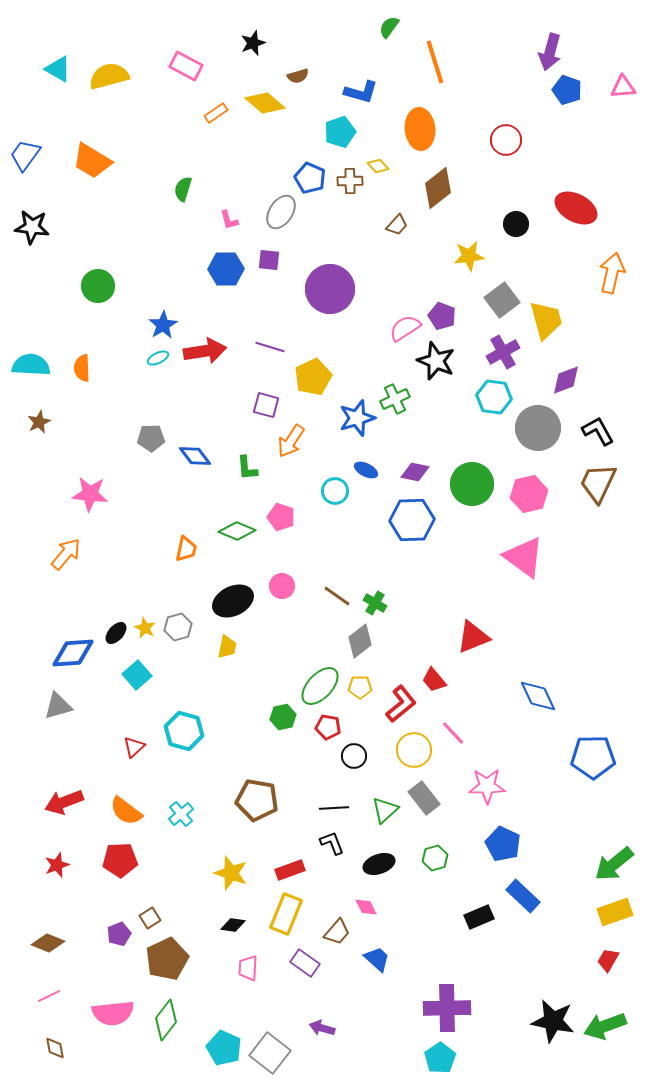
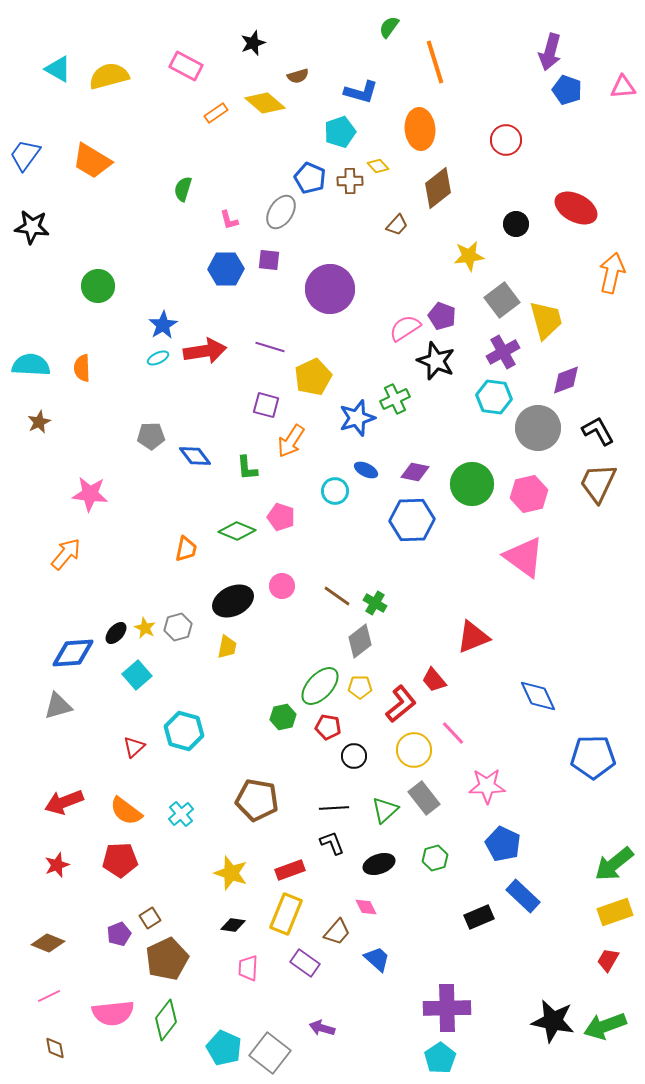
gray pentagon at (151, 438): moved 2 px up
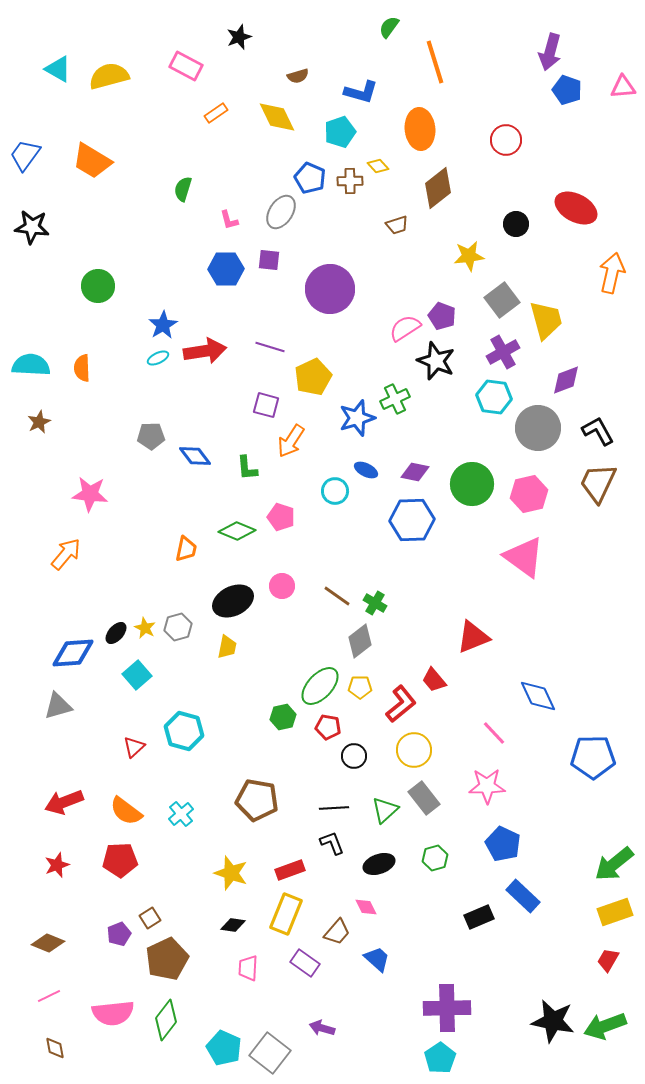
black star at (253, 43): moved 14 px left, 6 px up
yellow diamond at (265, 103): moved 12 px right, 14 px down; rotated 24 degrees clockwise
brown trapezoid at (397, 225): rotated 30 degrees clockwise
pink line at (453, 733): moved 41 px right
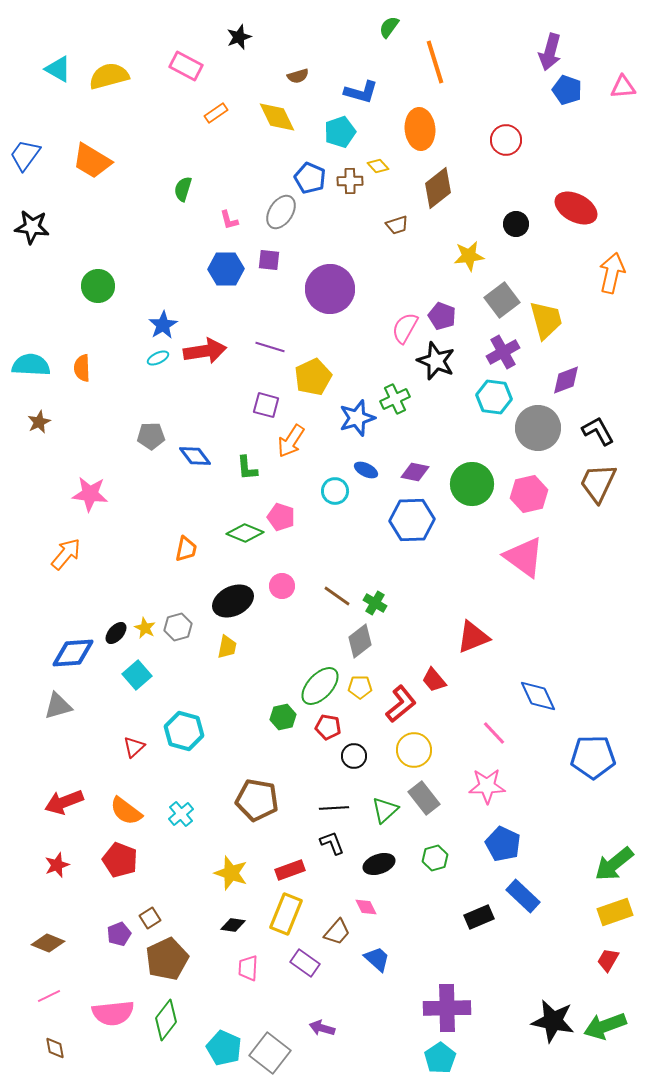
pink semicircle at (405, 328): rotated 28 degrees counterclockwise
green diamond at (237, 531): moved 8 px right, 2 px down
red pentagon at (120, 860): rotated 24 degrees clockwise
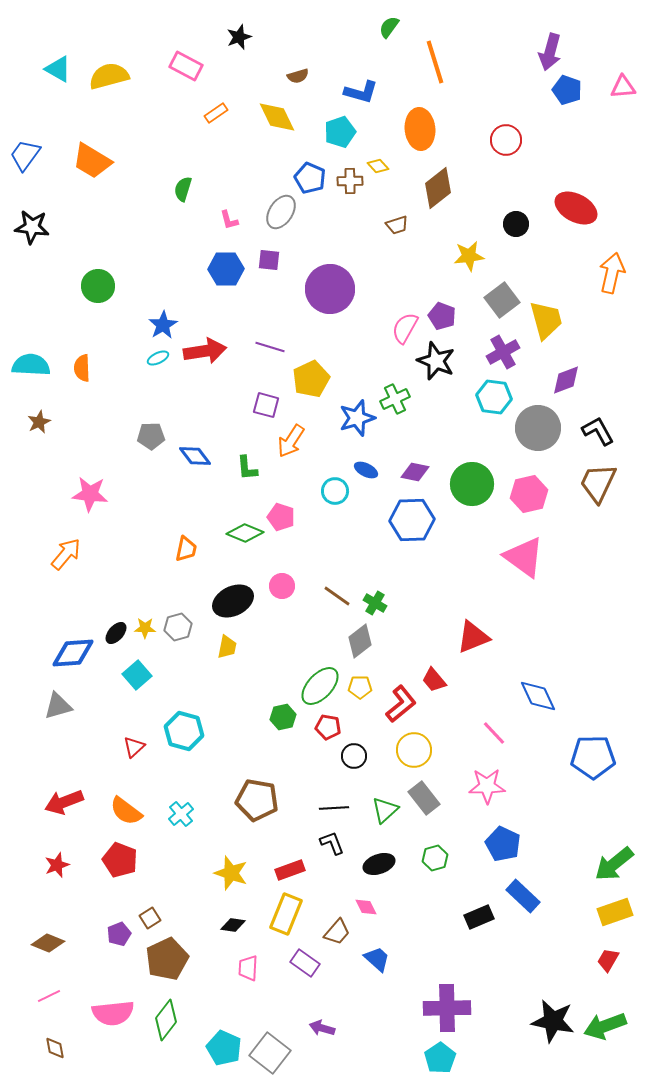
yellow pentagon at (313, 377): moved 2 px left, 2 px down
yellow star at (145, 628): rotated 25 degrees counterclockwise
